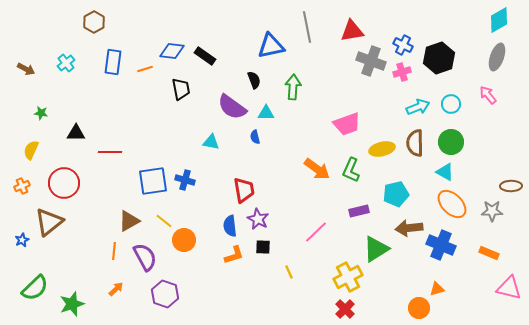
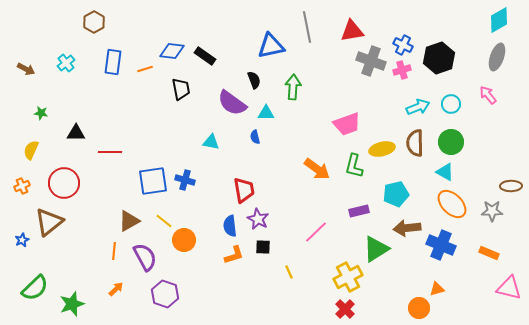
pink cross at (402, 72): moved 2 px up
purple semicircle at (232, 107): moved 4 px up
green L-shape at (351, 170): moved 3 px right, 4 px up; rotated 10 degrees counterclockwise
brown arrow at (409, 228): moved 2 px left
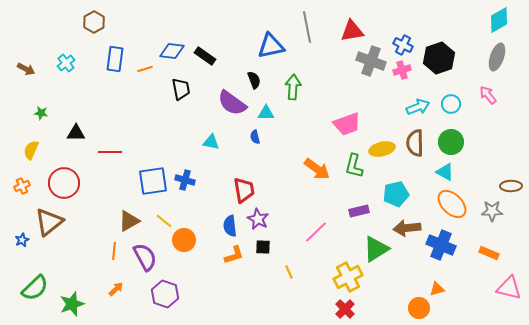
blue rectangle at (113, 62): moved 2 px right, 3 px up
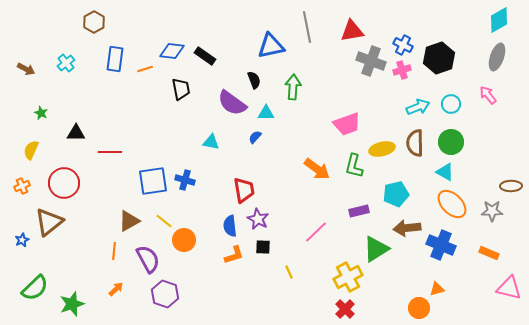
green star at (41, 113): rotated 16 degrees clockwise
blue semicircle at (255, 137): rotated 56 degrees clockwise
purple semicircle at (145, 257): moved 3 px right, 2 px down
